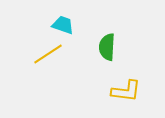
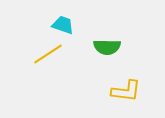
green semicircle: rotated 92 degrees counterclockwise
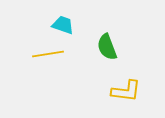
green semicircle: rotated 68 degrees clockwise
yellow line: rotated 24 degrees clockwise
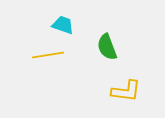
yellow line: moved 1 px down
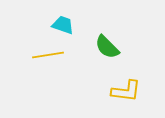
green semicircle: rotated 24 degrees counterclockwise
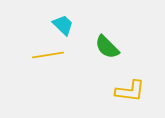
cyan trapezoid: rotated 25 degrees clockwise
yellow L-shape: moved 4 px right
